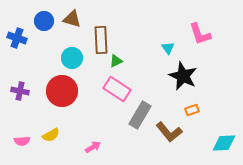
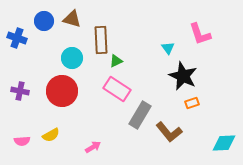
orange rectangle: moved 7 px up
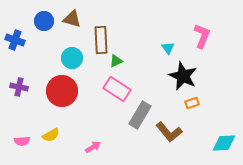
pink L-shape: moved 2 px right, 2 px down; rotated 140 degrees counterclockwise
blue cross: moved 2 px left, 2 px down
purple cross: moved 1 px left, 4 px up
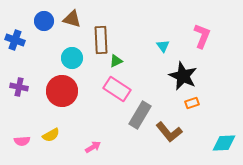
cyan triangle: moved 5 px left, 2 px up
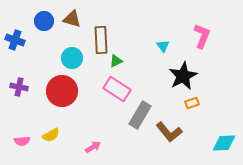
black star: rotated 20 degrees clockwise
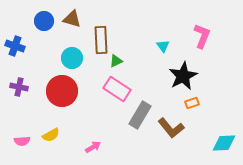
blue cross: moved 6 px down
brown L-shape: moved 2 px right, 4 px up
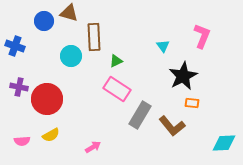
brown triangle: moved 3 px left, 6 px up
brown rectangle: moved 7 px left, 3 px up
cyan circle: moved 1 px left, 2 px up
red circle: moved 15 px left, 8 px down
orange rectangle: rotated 24 degrees clockwise
brown L-shape: moved 1 px right, 2 px up
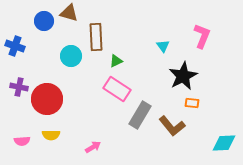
brown rectangle: moved 2 px right
yellow semicircle: rotated 30 degrees clockwise
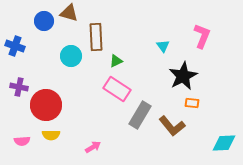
red circle: moved 1 px left, 6 px down
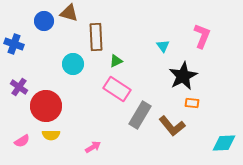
blue cross: moved 1 px left, 2 px up
cyan circle: moved 2 px right, 8 px down
purple cross: rotated 24 degrees clockwise
red circle: moved 1 px down
pink semicircle: rotated 28 degrees counterclockwise
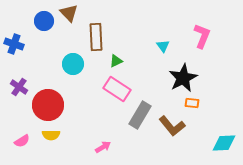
brown triangle: rotated 30 degrees clockwise
black star: moved 2 px down
red circle: moved 2 px right, 1 px up
pink arrow: moved 10 px right
